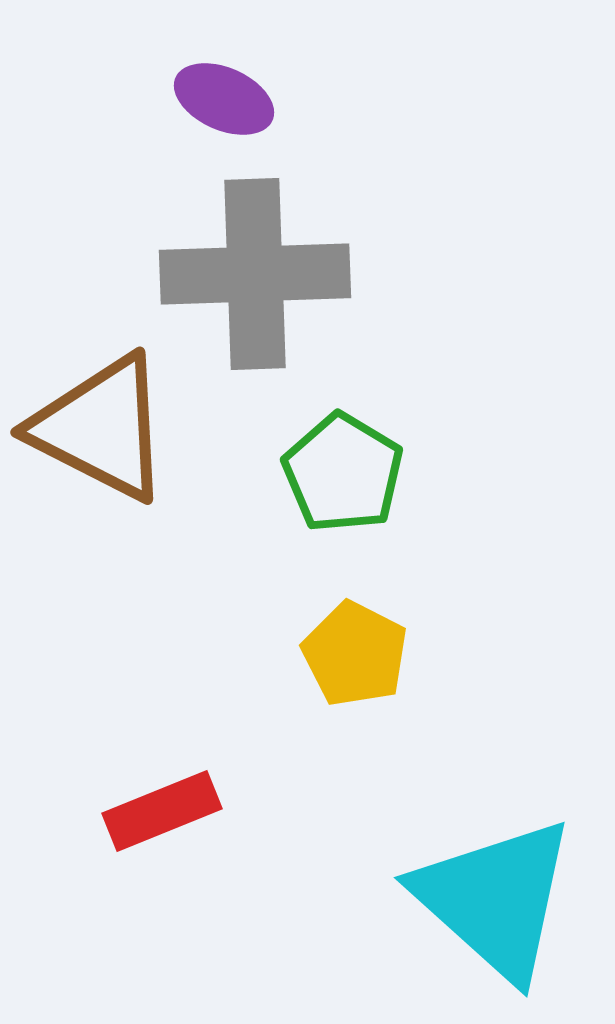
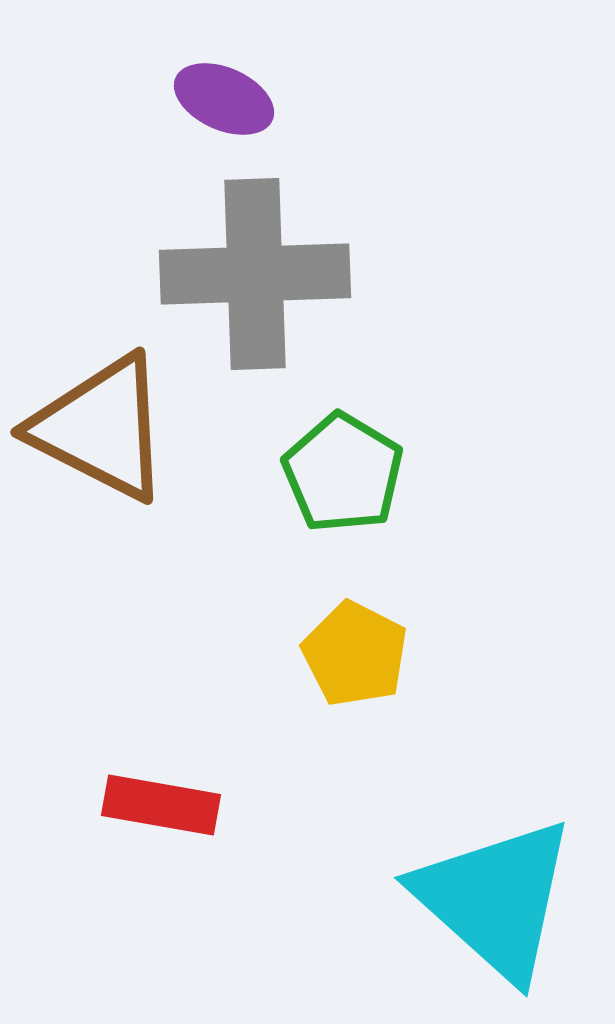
red rectangle: moved 1 px left, 6 px up; rotated 32 degrees clockwise
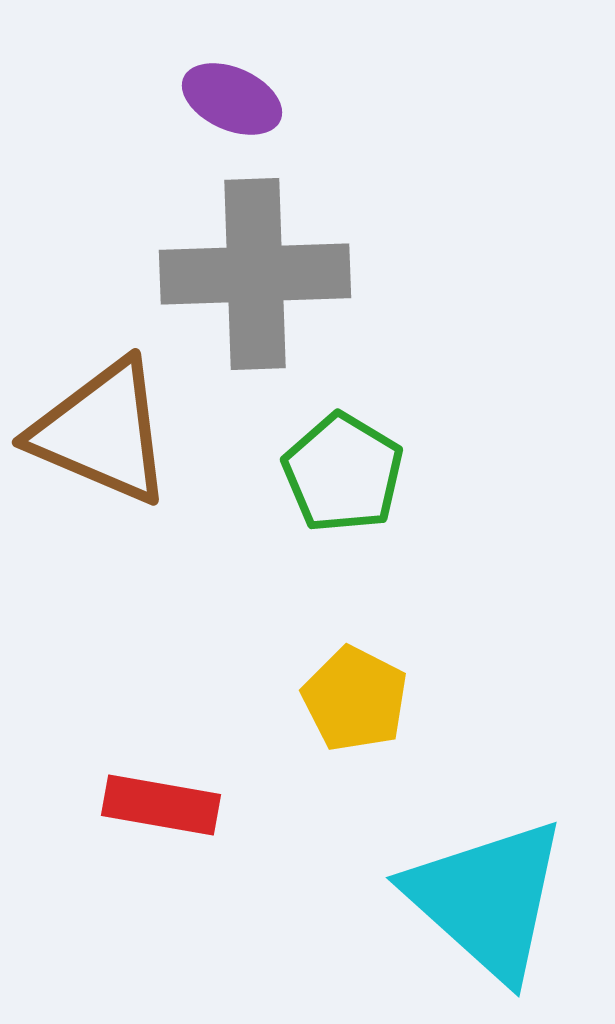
purple ellipse: moved 8 px right
brown triangle: moved 1 px right, 4 px down; rotated 4 degrees counterclockwise
yellow pentagon: moved 45 px down
cyan triangle: moved 8 px left
